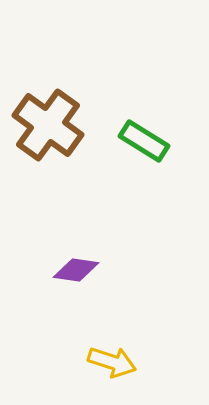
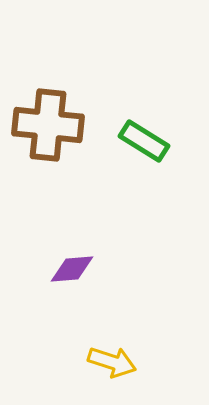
brown cross: rotated 30 degrees counterclockwise
purple diamond: moved 4 px left, 1 px up; rotated 12 degrees counterclockwise
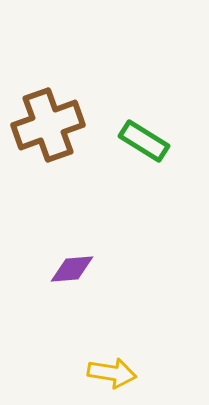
brown cross: rotated 26 degrees counterclockwise
yellow arrow: moved 11 px down; rotated 9 degrees counterclockwise
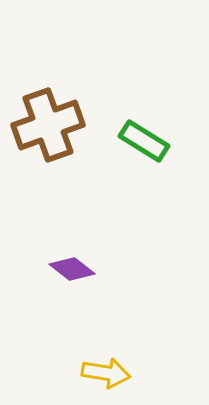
purple diamond: rotated 42 degrees clockwise
yellow arrow: moved 6 px left
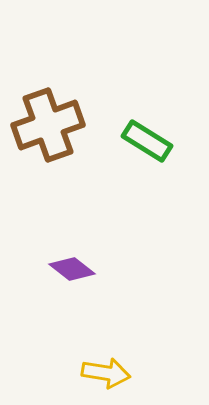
green rectangle: moved 3 px right
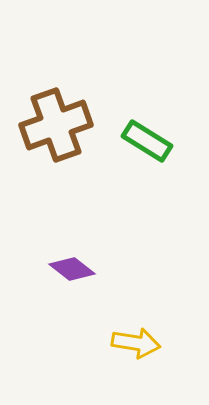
brown cross: moved 8 px right
yellow arrow: moved 30 px right, 30 px up
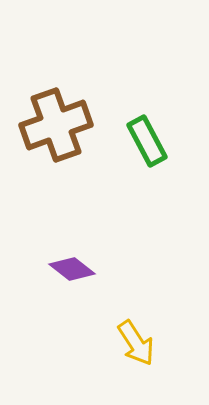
green rectangle: rotated 30 degrees clockwise
yellow arrow: rotated 48 degrees clockwise
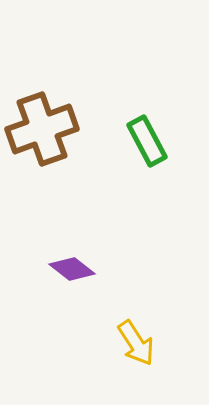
brown cross: moved 14 px left, 4 px down
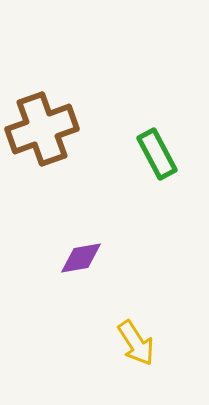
green rectangle: moved 10 px right, 13 px down
purple diamond: moved 9 px right, 11 px up; rotated 48 degrees counterclockwise
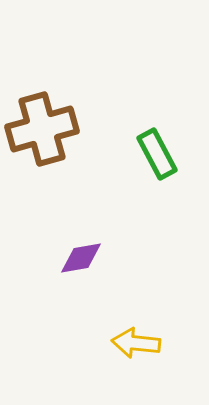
brown cross: rotated 4 degrees clockwise
yellow arrow: rotated 129 degrees clockwise
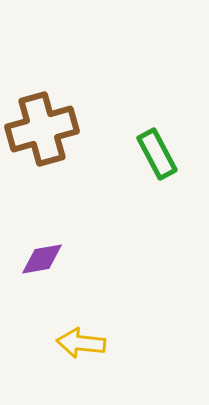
purple diamond: moved 39 px left, 1 px down
yellow arrow: moved 55 px left
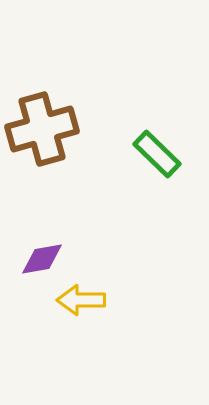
green rectangle: rotated 18 degrees counterclockwise
yellow arrow: moved 43 px up; rotated 6 degrees counterclockwise
